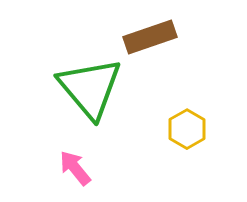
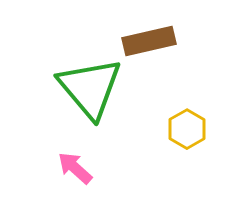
brown rectangle: moved 1 px left, 4 px down; rotated 6 degrees clockwise
pink arrow: rotated 9 degrees counterclockwise
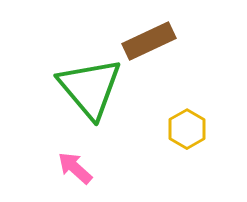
brown rectangle: rotated 12 degrees counterclockwise
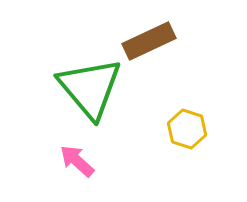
yellow hexagon: rotated 12 degrees counterclockwise
pink arrow: moved 2 px right, 7 px up
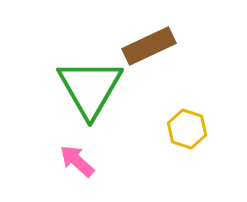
brown rectangle: moved 5 px down
green triangle: rotated 10 degrees clockwise
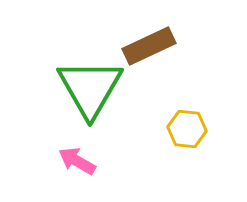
yellow hexagon: rotated 12 degrees counterclockwise
pink arrow: rotated 12 degrees counterclockwise
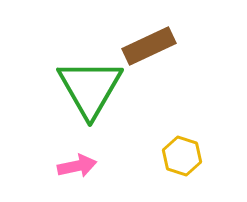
yellow hexagon: moved 5 px left, 27 px down; rotated 12 degrees clockwise
pink arrow: moved 5 px down; rotated 138 degrees clockwise
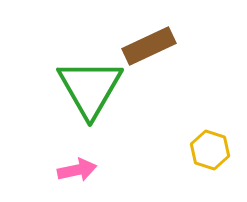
yellow hexagon: moved 28 px right, 6 px up
pink arrow: moved 4 px down
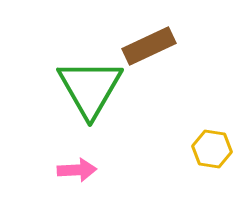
yellow hexagon: moved 2 px right, 1 px up; rotated 9 degrees counterclockwise
pink arrow: rotated 9 degrees clockwise
